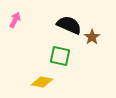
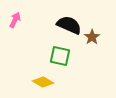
yellow diamond: moved 1 px right; rotated 20 degrees clockwise
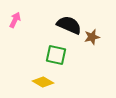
brown star: rotated 21 degrees clockwise
green square: moved 4 px left, 1 px up
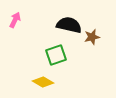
black semicircle: rotated 10 degrees counterclockwise
green square: rotated 30 degrees counterclockwise
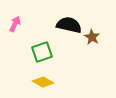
pink arrow: moved 4 px down
brown star: rotated 28 degrees counterclockwise
green square: moved 14 px left, 3 px up
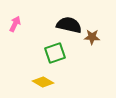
brown star: rotated 28 degrees counterclockwise
green square: moved 13 px right, 1 px down
